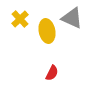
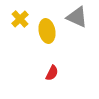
gray triangle: moved 5 px right, 1 px up
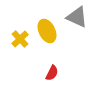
yellow cross: moved 20 px down
yellow ellipse: rotated 15 degrees counterclockwise
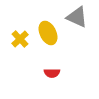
yellow ellipse: moved 1 px right, 2 px down
red semicircle: rotated 63 degrees clockwise
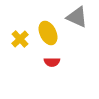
red semicircle: moved 11 px up
